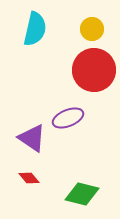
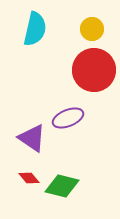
green diamond: moved 20 px left, 8 px up
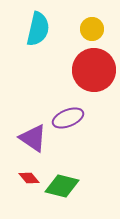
cyan semicircle: moved 3 px right
purple triangle: moved 1 px right
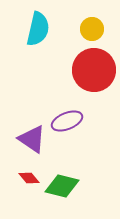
purple ellipse: moved 1 px left, 3 px down
purple triangle: moved 1 px left, 1 px down
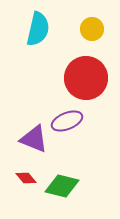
red circle: moved 8 px left, 8 px down
purple triangle: moved 2 px right; rotated 12 degrees counterclockwise
red diamond: moved 3 px left
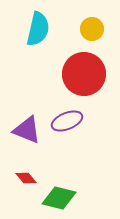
red circle: moved 2 px left, 4 px up
purple triangle: moved 7 px left, 9 px up
green diamond: moved 3 px left, 12 px down
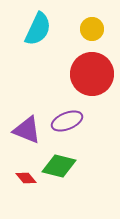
cyan semicircle: rotated 12 degrees clockwise
red circle: moved 8 px right
green diamond: moved 32 px up
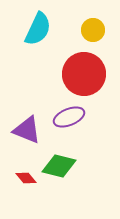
yellow circle: moved 1 px right, 1 px down
red circle: moved 8 px left
purple ellipse: moved 2 px right, 4 px up
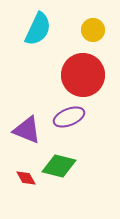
red circle: moved 1 px left, 1 px down
red diamond: rotated 10 degrees clockwise
